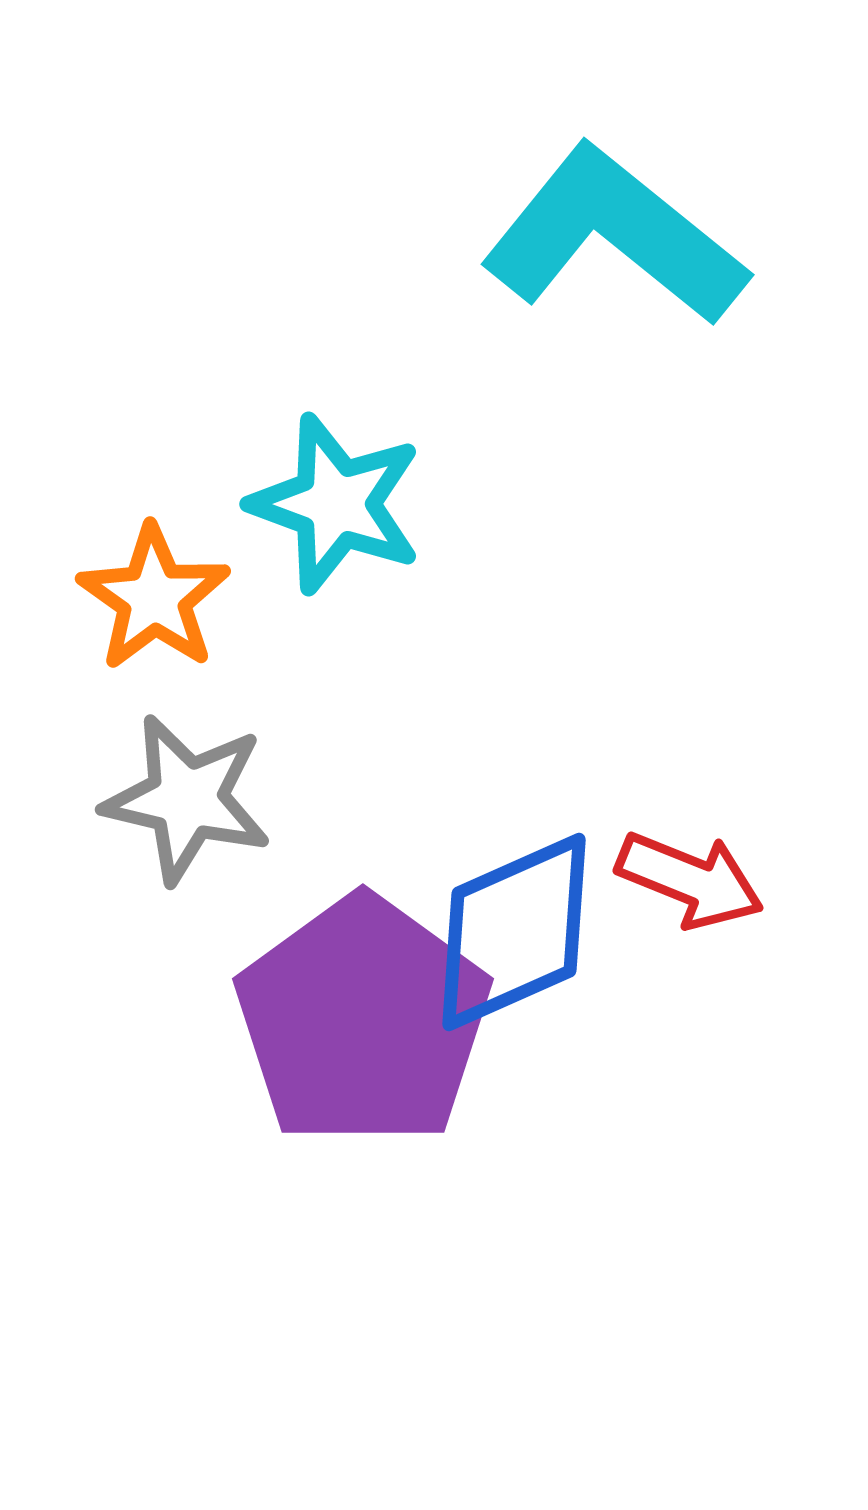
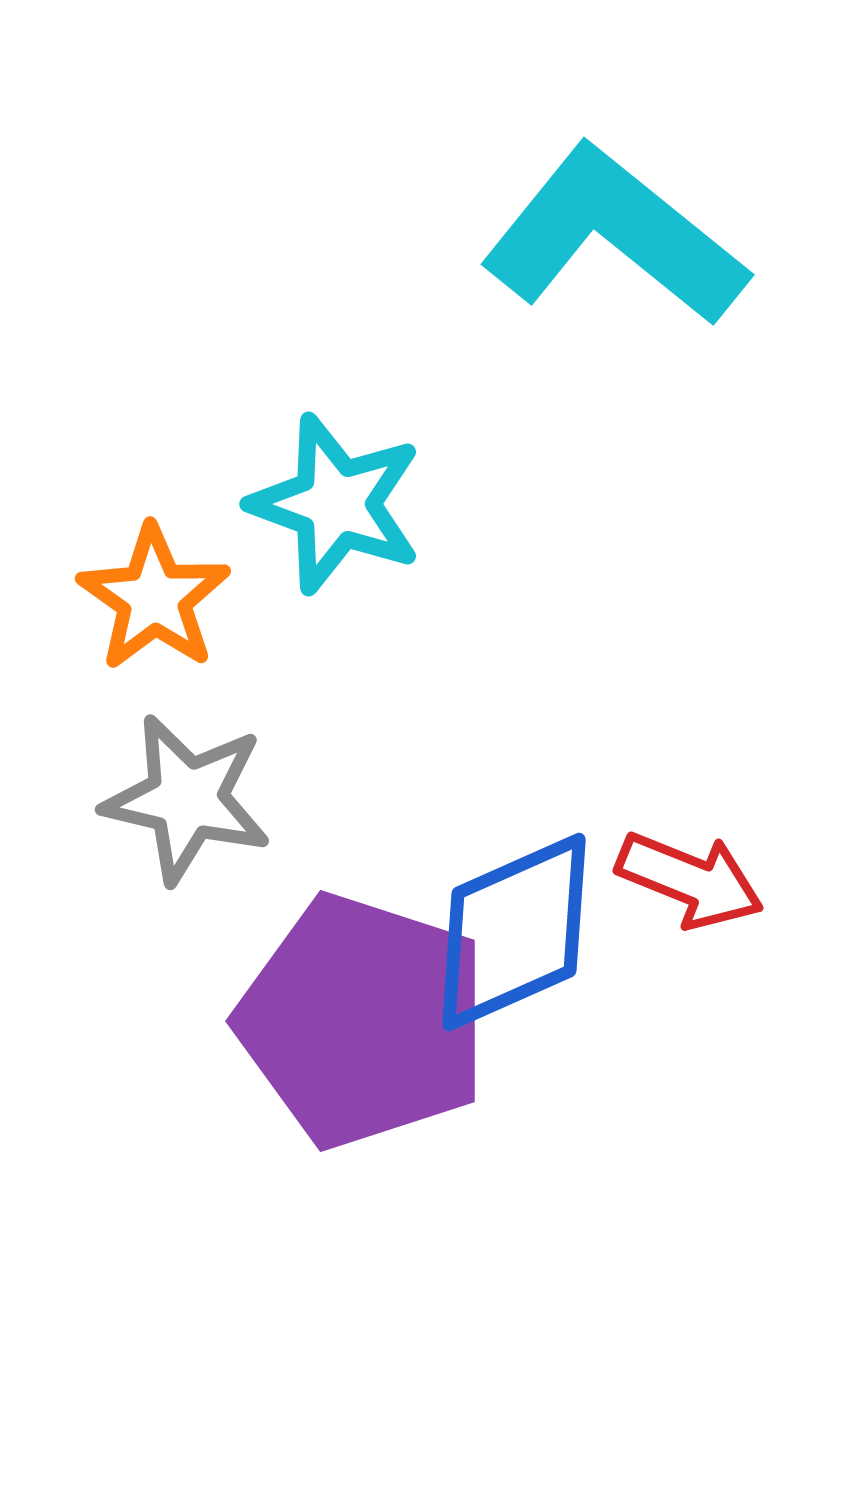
purple pentagon: rotated 18 degrees counterclockwise
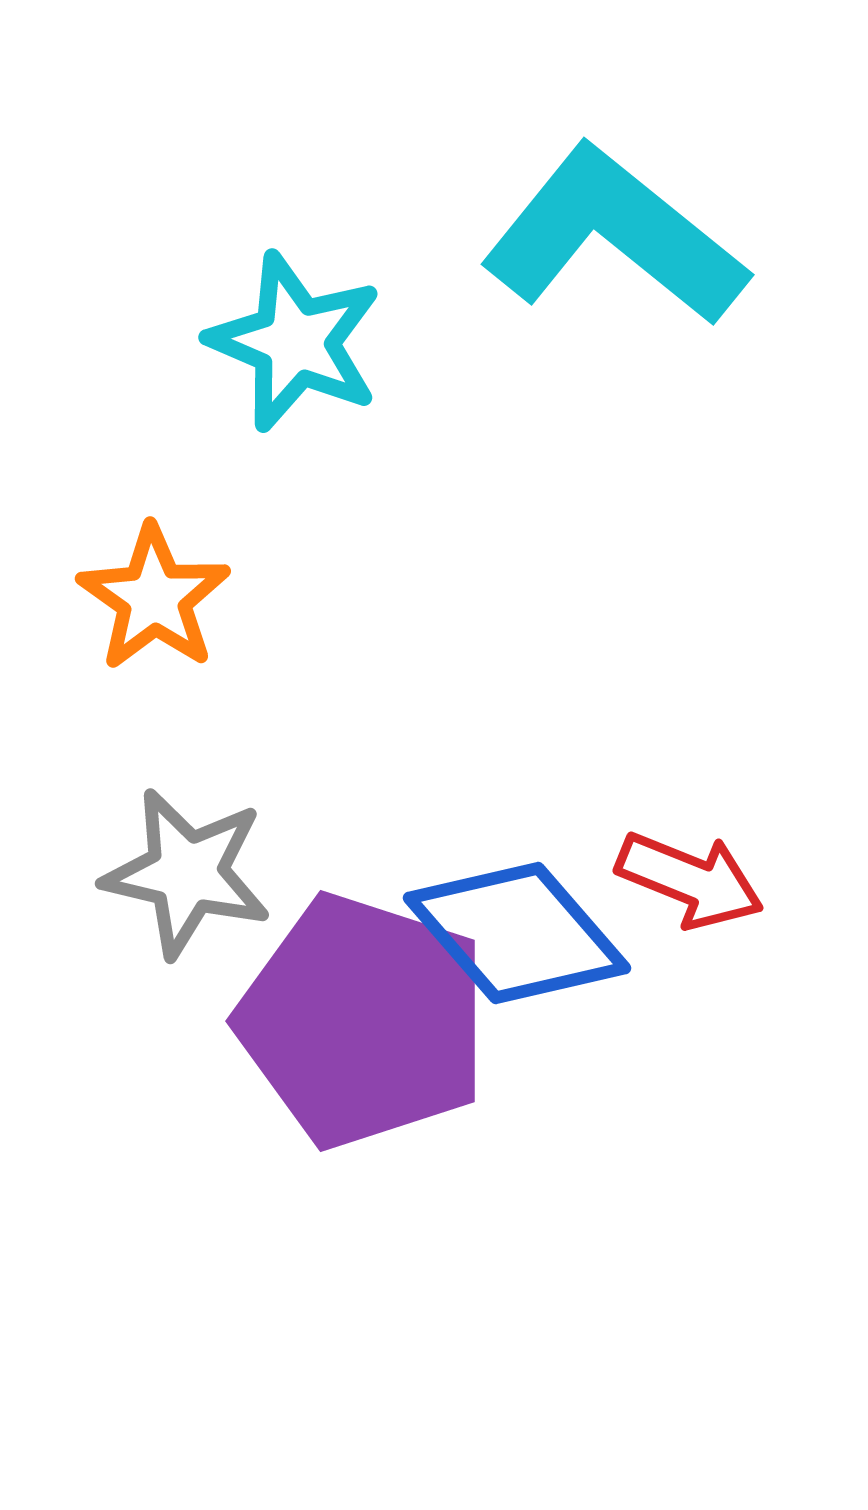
cyan star: moved 41 px left, 162 px up; rotated 3 degrees clockwise
gray star: moved 74 px down
blue diamond: moved 3 px right, 1 px down; rotated 73 degrees clockwise
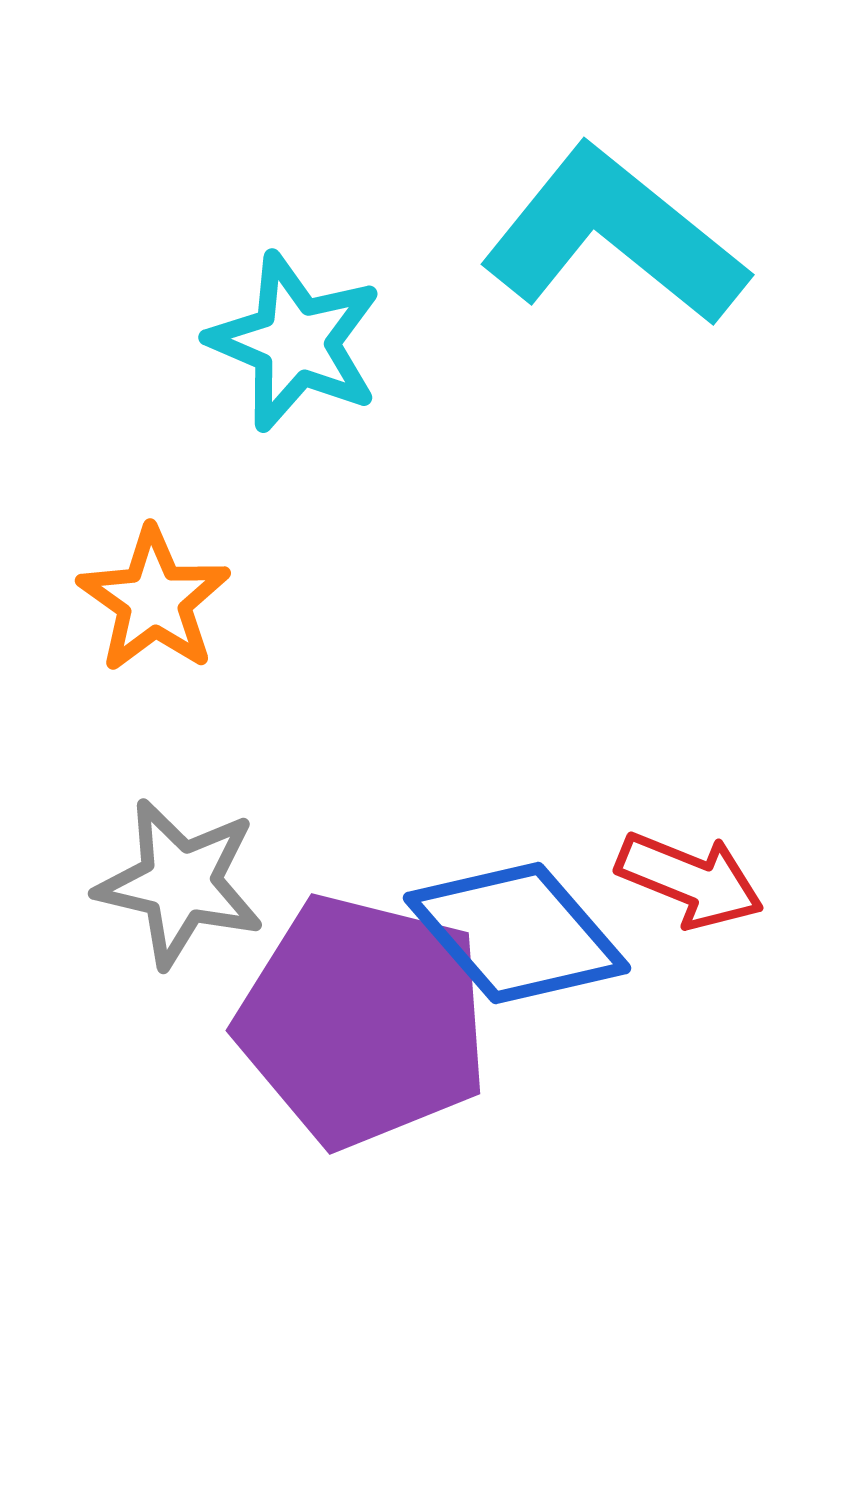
orange star: moved 2 px down
gray star: moved 7 px left, 10 px down
purple pentagon: rotated 4 degrees counterclockwise
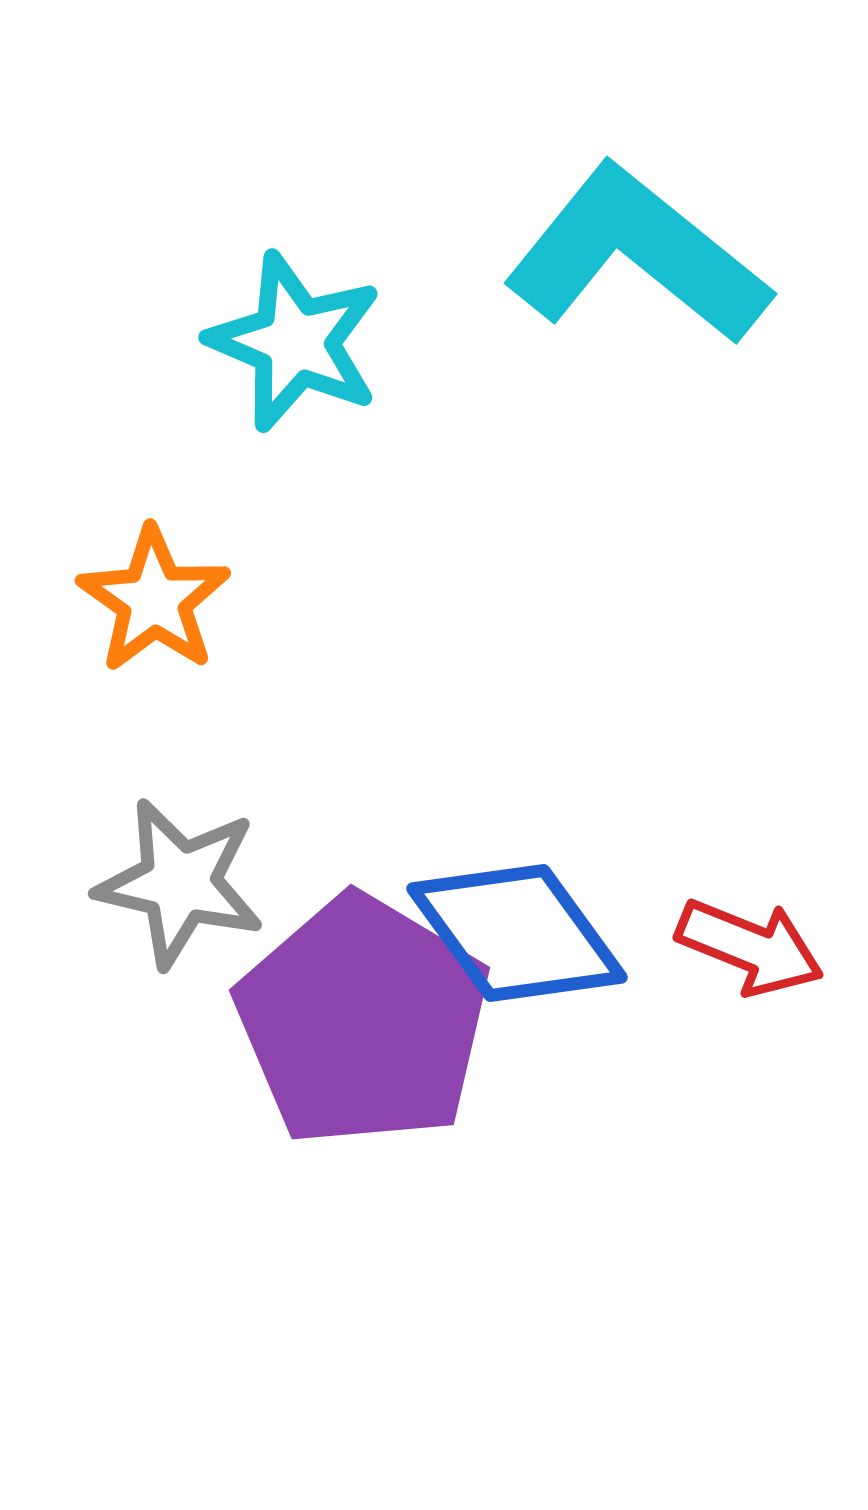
cyan L-shape: moved 23 px right, 19 px down
red arrow: moved 60 px right, 67 px down
blue diamond: rotated 5 degrees clockwise
purple pentagon: rotated 17 degrees clockwise
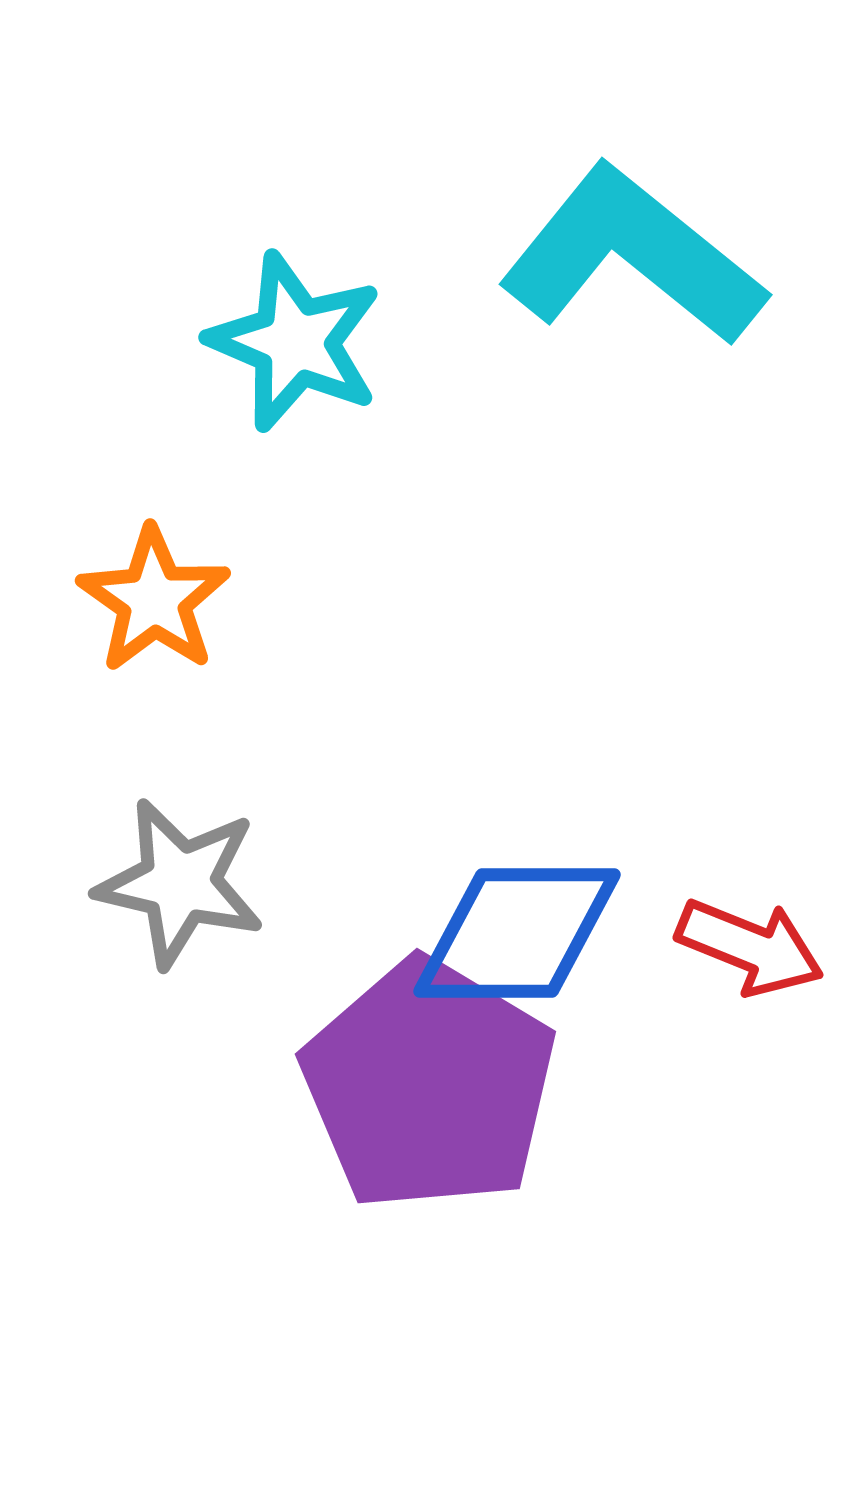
cyan L-shape: moved 5 px left, 1 px down
blue diamond: rotated 54 degrees counterclockwise
purple pentagon: moved 66 px right, 64 px down
